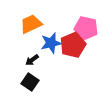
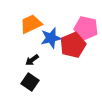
blue star: moved 5 px up
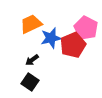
pink pentagon: rotated 15 degrees clockwise
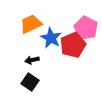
blue star: rotated 30 degrees counterclockwise
black arrow: rotated 24 degrees clockwise
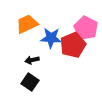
orange trapezoid: moved 4 px left
blue star: rotated 25 degrees counterclockwise
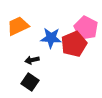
orange trapezoid: moved 9 px left, 2 px down
red pentagon: moved 1 px right, 1 px up
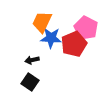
orange trapezoid: moved 24 px right, 4 px up; rotated 40 degrees counterclockwise
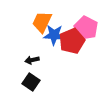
blue star: moved 3 px right, 3 px up
red pentagon: moved 2 px left, 3 px up
black square: moved 1 px right
